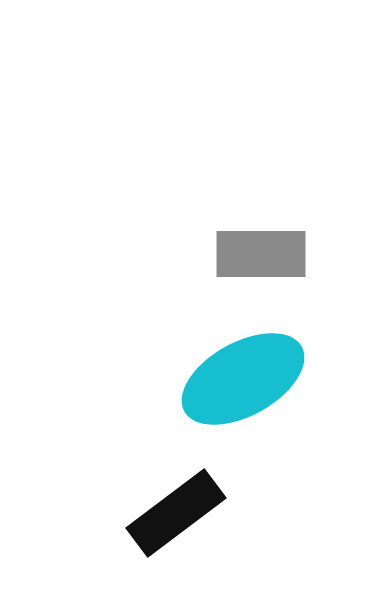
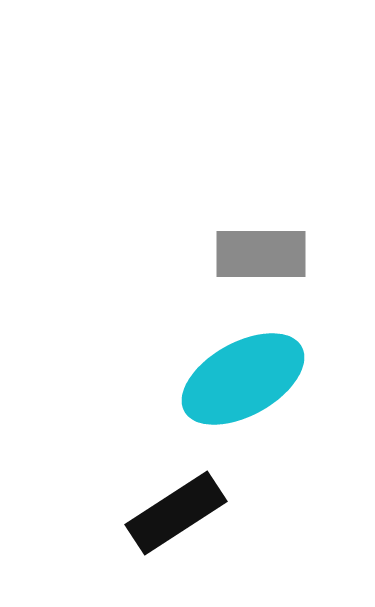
black rectangle: rotated 4 degrees clockwise
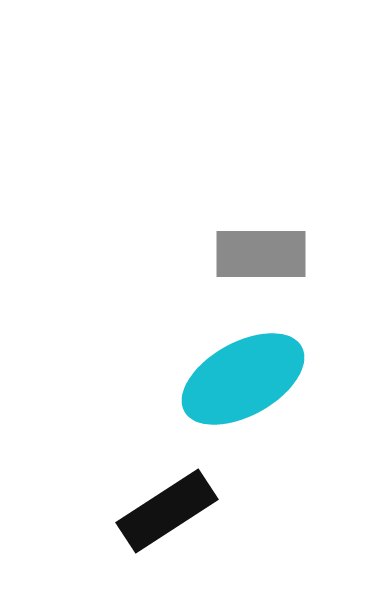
black rectangle: moved 9 px left, 2 px up
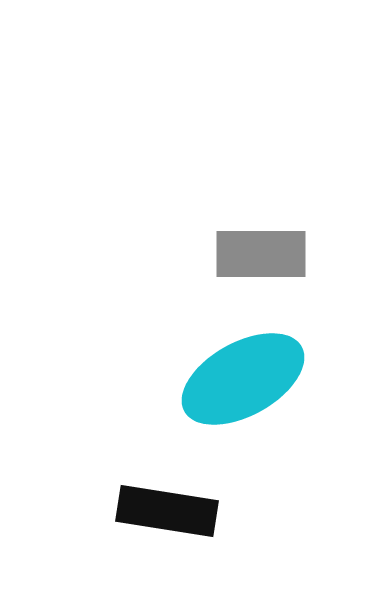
black rectangle: rotated 42 degrees clockwise
